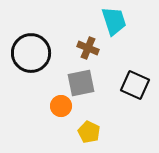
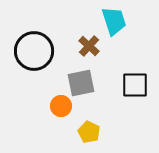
brown cross: moved 1 px right, 2 px up; rotated 20 degrees clockwise
black circle: moved 3 px right, 2 px up
black square: rotated 24 degrees counterclockwise
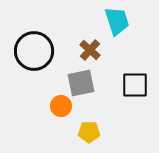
cyan trapezoid: moved 3 px right
brown cross: moved 1 px right, 4 px down
yellow pentagon: rotated 25 degrees counterclockwise
